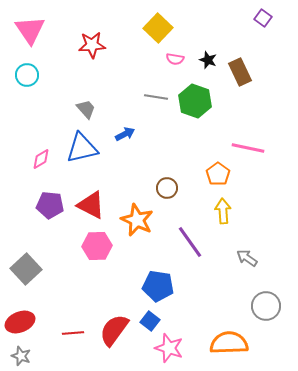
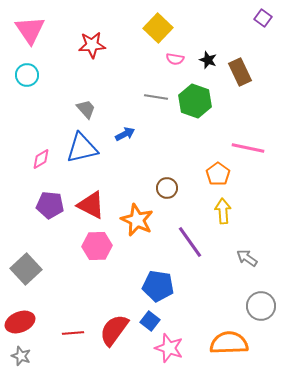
gray circle: moved 5 px left
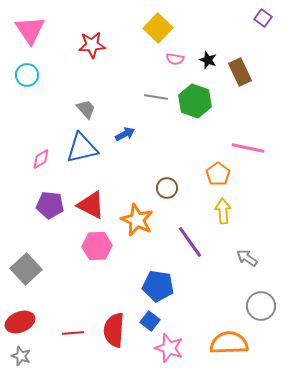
red semicircle: rotated 32 degrees counterclockwise
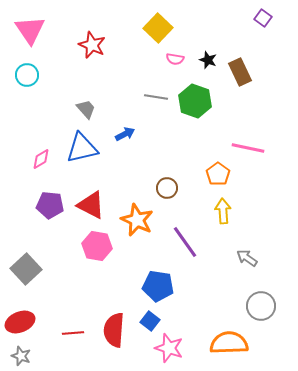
red star: rotated 28 degrees clockwise
purple line: moved 5 px left
pink hexagon: rotated 12 degrees clockwise
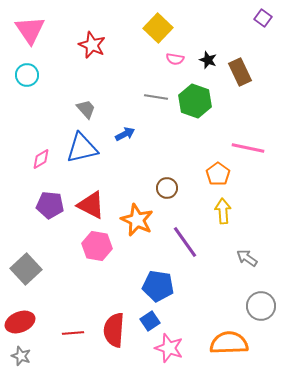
blue square: rotated 18 degrees clockwise
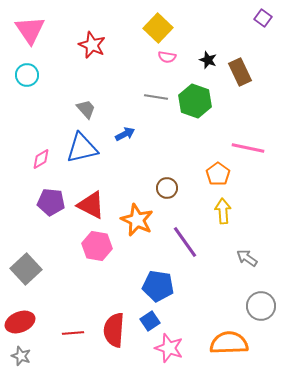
pink semicircle: moved 8 px left, 2 px up
purple pentagon: moved 1 px right, 3 px up
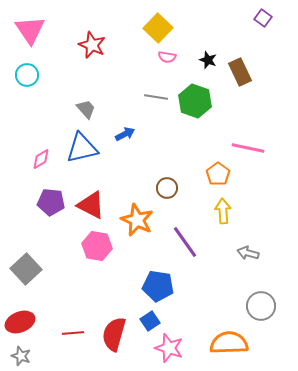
gray arrow: moved 1 px right, 5 px up; rotated 20 degrees counterclockwise
red semicircle: moved 4 px down; rotated 12 degrees clockwise
